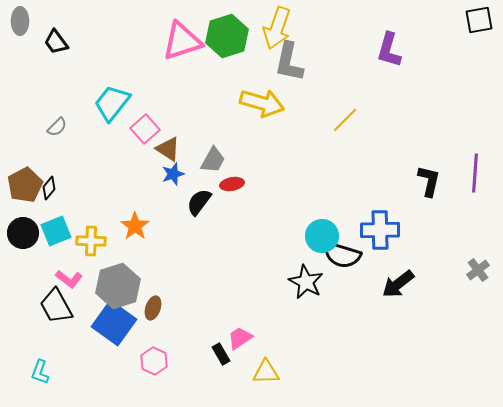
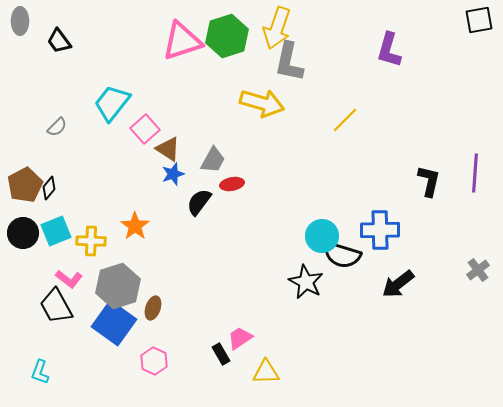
black trapezoid at (56, 42): moved 3 px right, 1 px up
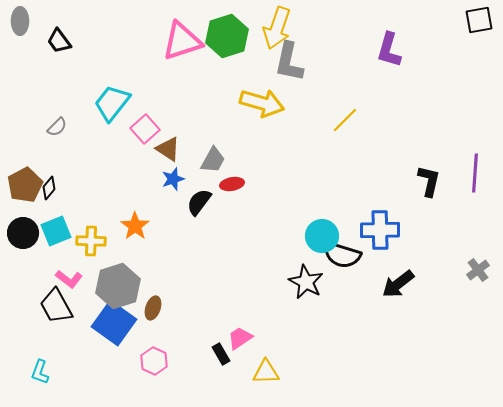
blue star at (173, 174): moved 5 px down
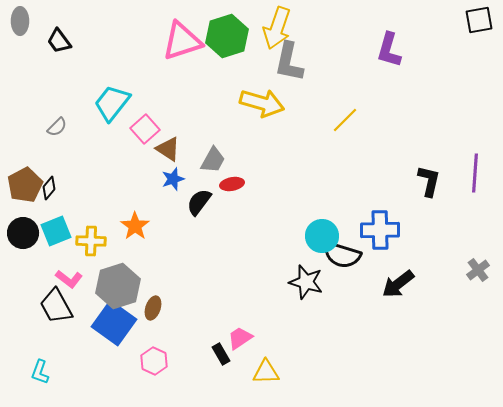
black star at (306, 282): rotated 12 degrees counterclockwise
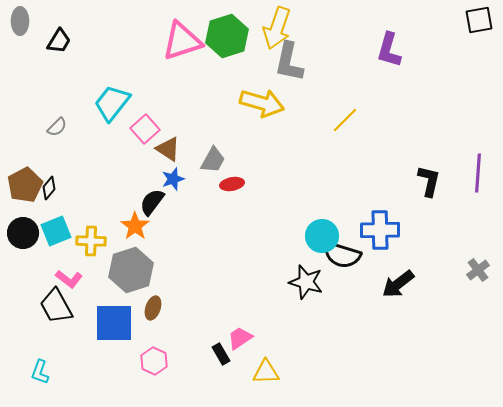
black trapezoid at (59, 41): rotated 112 degrees counterclockwise
purple line at (475, 173): moved 3 px right
black semicircle at (199, 202): moved 47 px left
gray hexagon at (118, 286): moved 13 px right, 16 px up
blue square at (114, 323): rotated 36 degrees counterclockwise
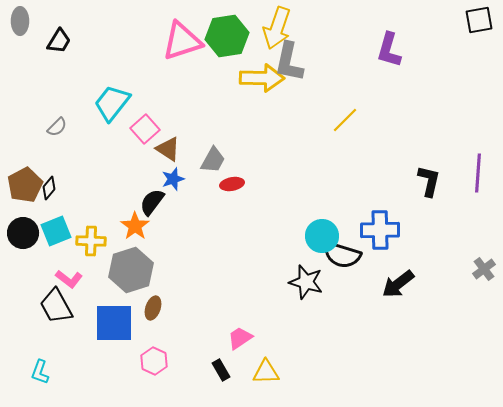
green hexagon at (227, 36): rotated 9 degrees clockwise
yellow arrow at (262, 103): moved 25 px up; rotated 15 degrees counterclockwise
gray cross at (478, 270): moved 6 px right, 1 px up
black rectangle at (221, 354): moved 16 px down
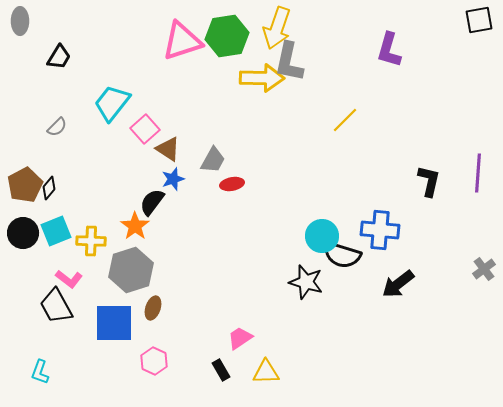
black trapezoid at (59, 41): moved 16 px down
blue cross at (380, 230): rotated 6 degrees clockwise
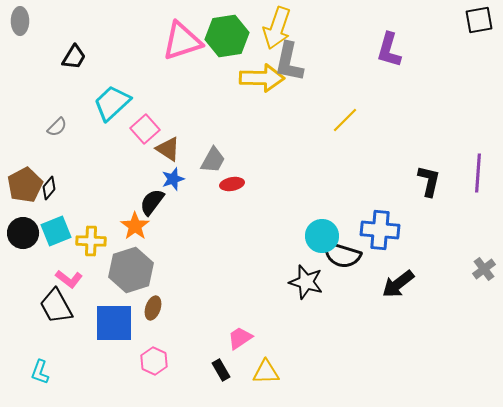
black trapezoid at (59, 57): moved 15 px right
cyan trapezoid at (112, 103): rotated 9 degrees clockwise
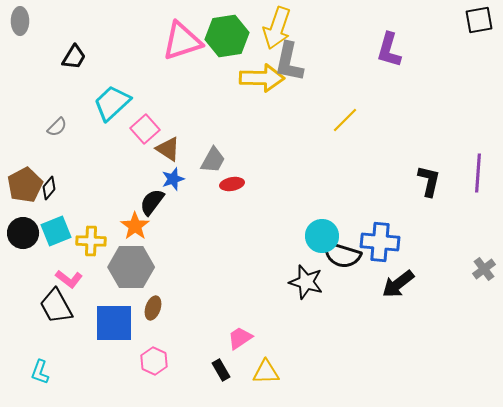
blue cross at (380, 230): moved 12 px down
gray hexagon at (131, 270): moved 3 px up; rotated 18 degrees clockwise
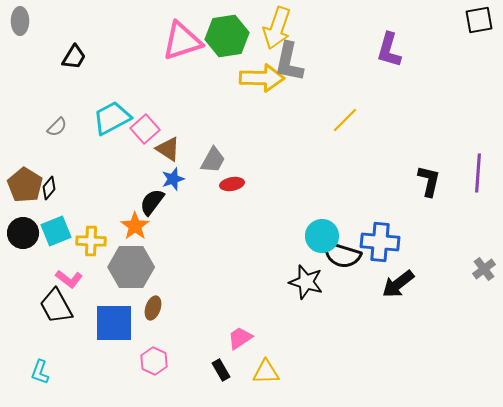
cyan trapezoid at (112, 103): moved 15 px down; rotated 15 degrees clockwise
brown pentagon at (25, 185): rotated 12 degrees counterclockwise
